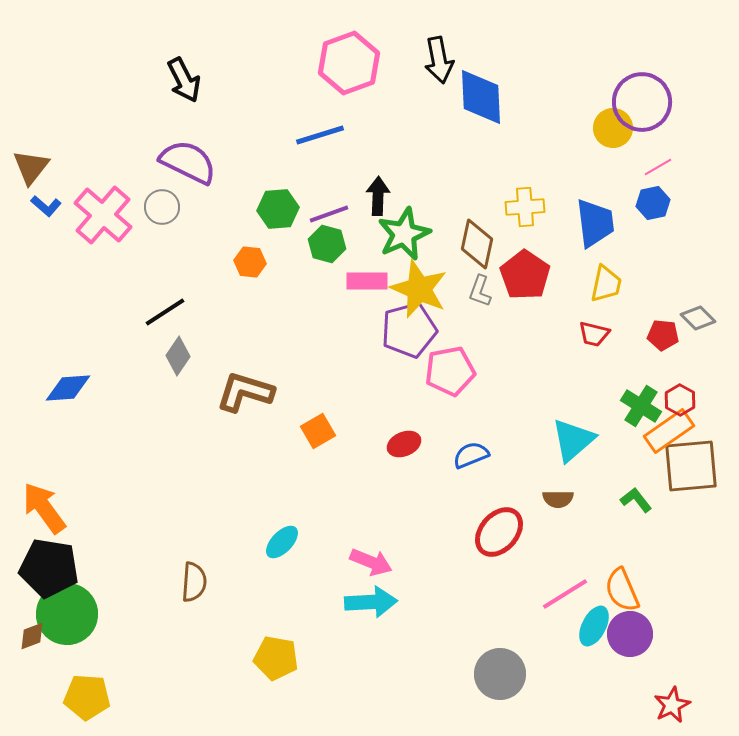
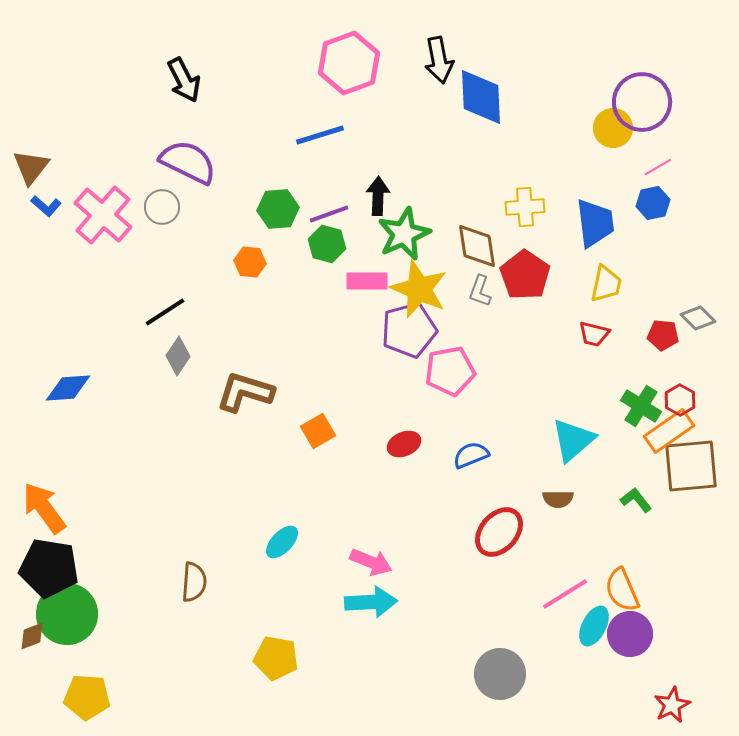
brown diamond at (477, 244): moved 2 px down; rotated 21 degrees counterclockwise
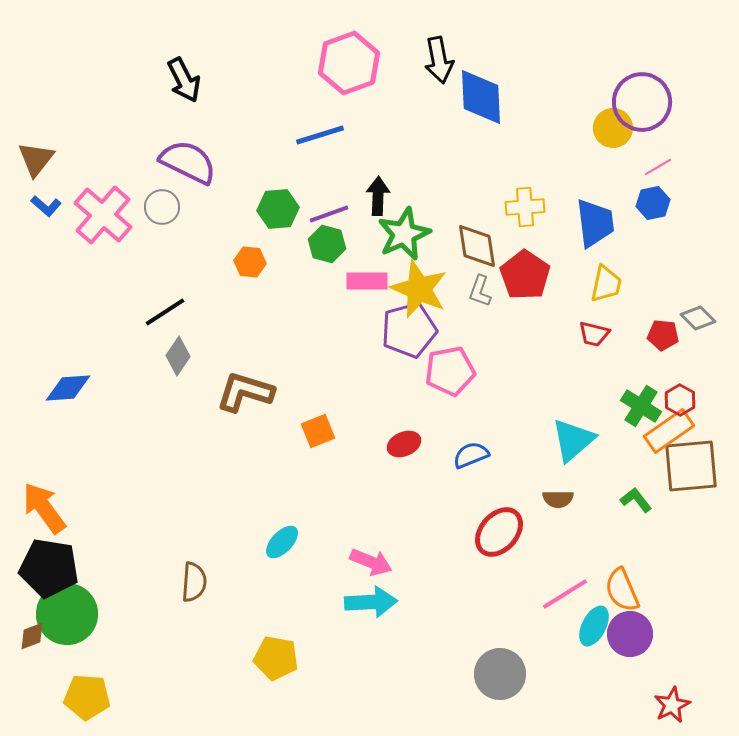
brown triangle at (31, 167): moved 5 px right, 8 px up
orange square at (318, 431): rotated 8 degrees clockwise
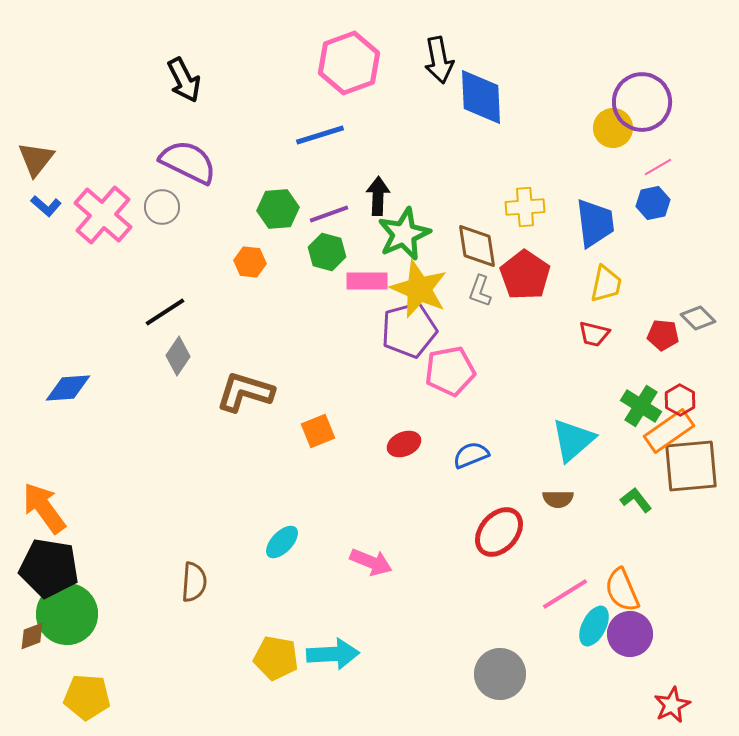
green hexagon at (327, 244): moved 8 px down
cyan arrow at (371, 602): moved 38 px left, 52 px down
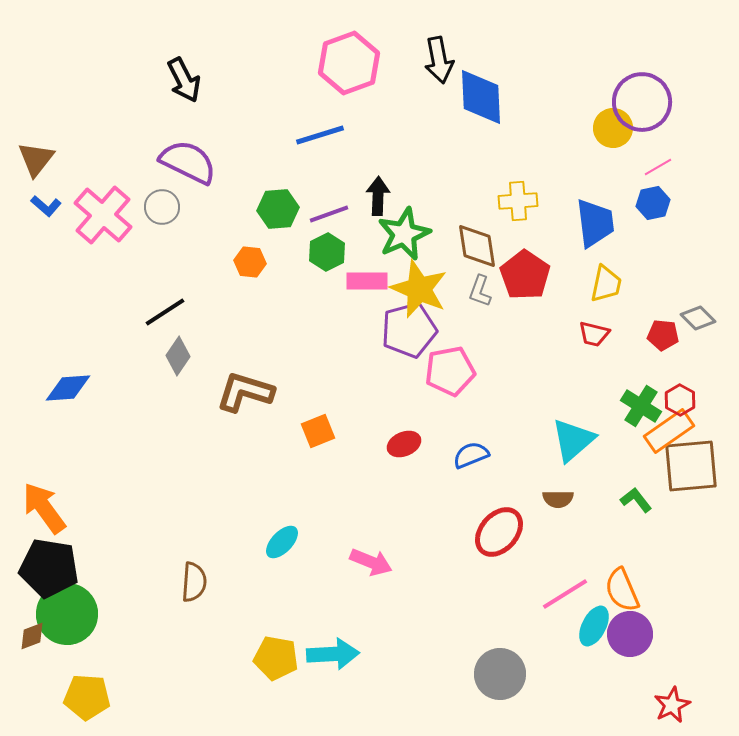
yellow cross at (525, 207): moved 7 px left, 6 px up
green hexagon at (327, 252): rotated 18 degrees clockwise
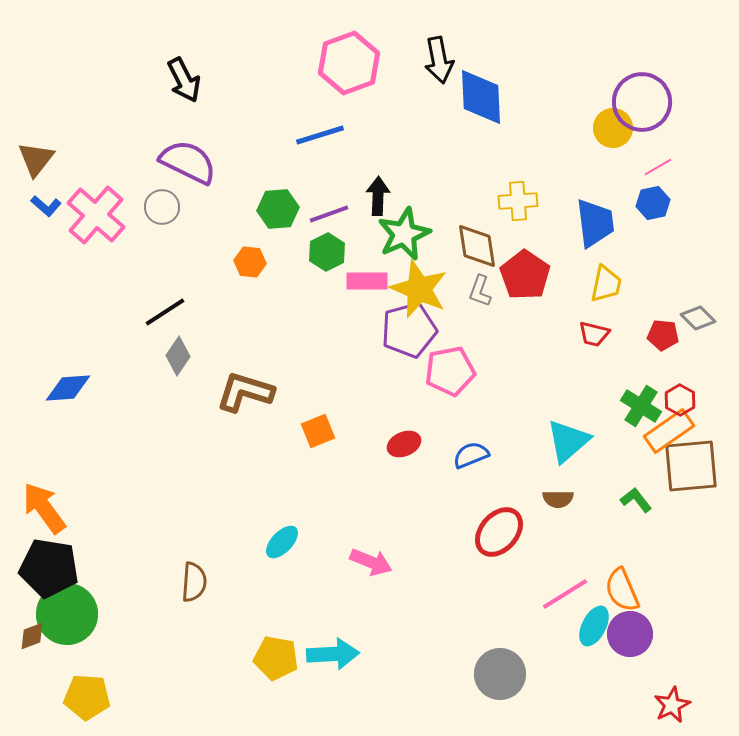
pink cross at (103, 215): moved 7 px left
cyan triangle at (573, 440): moved 5 px left, 1 px down
